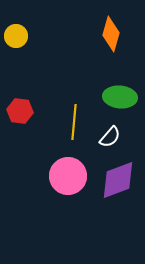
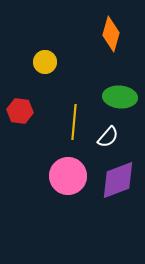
yellow circle: moved 29 px right, 26 px down
white semicircle: moved 2 px left
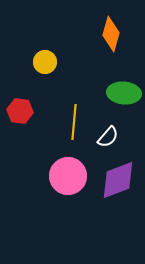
green ellipse: moved 4 px right, 4 px up
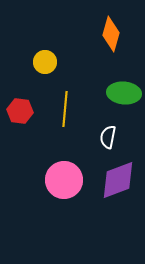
yellow line: moved 9 px left, 13 px up
white semicircle: rotated 150 degrees clockwise
pink circle: moved 4 px left, 4 px down
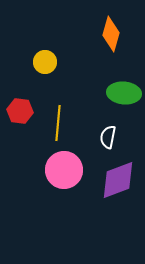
yellow line: moved 7 px left, 14 px down
pink circle: moved 10 px up
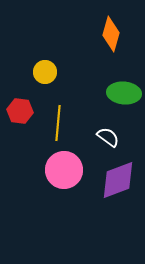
yellow circle: moved 10 px down
white semicircle: rotated 115 degrees clockwise
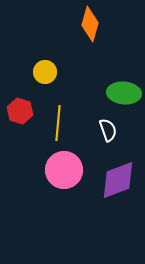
orange diamond: moved 21 px left, 10 px up
red hexagon: rotated 10 degrees clockwise
white semicircle: moved 7 px up; rotated 35 degrees clockwise
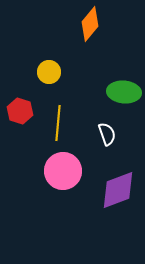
orange diamond: rotated 24 degrees clockwise
yellow circle: moved 4 px right
green ellipse: moved 1 px up
white semicircle: moved 1 px left, 4 px down
pink circle: moved 1 px left, 1 px down
purple diamond: moved 10 px down
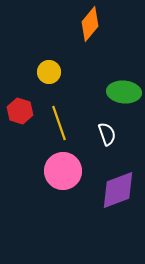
yellow line: moved 1 px right; rotated 24 degrees counterclockwise
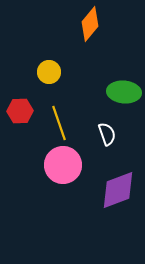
red hexagon: rotated 20 degrees counterclockwise
pink circle: moved 6 px up
